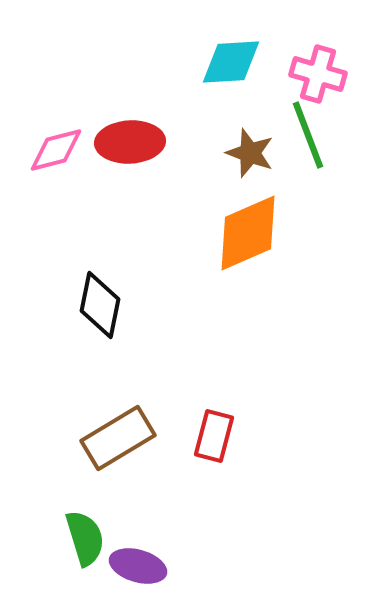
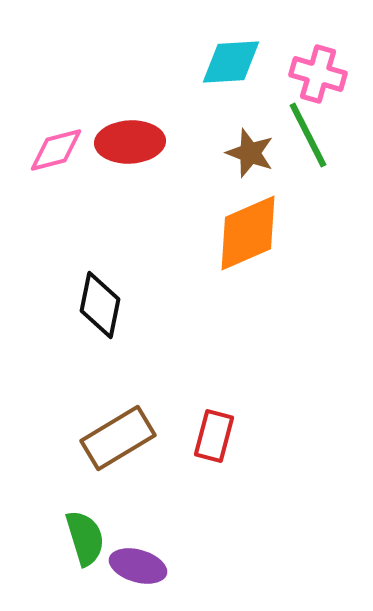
green line: rotated 6 degrees counterclockwise
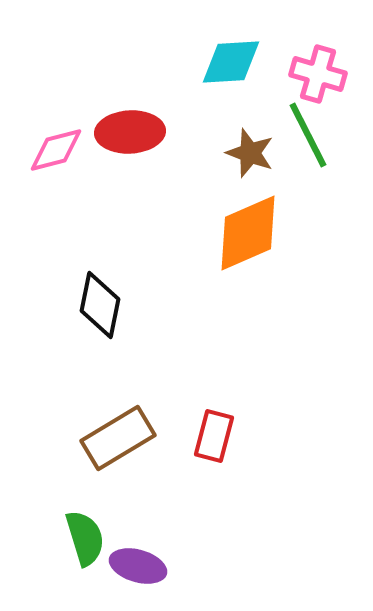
red ellipse: moved 10 px up
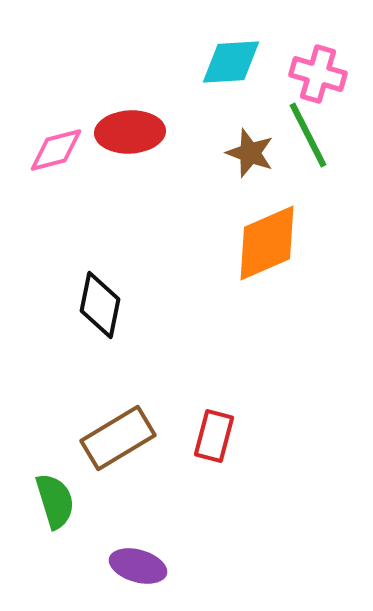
orange diamond: moved 19 px right, 10 px down
green semicircle: moved 30 px left, 37 px up
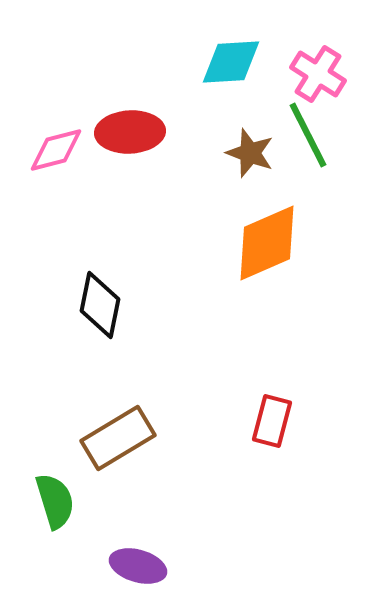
pink cross: rotated 16 degrees clockwise
red rectangle: moved 58 px right, 15 px up
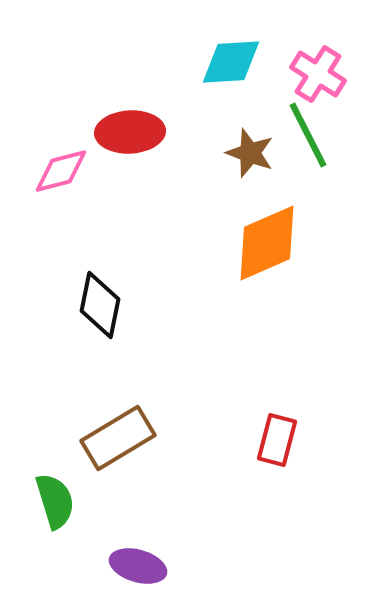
pink diamond: moved 5 px right, 21 px down
red rectangle: moved 5 px right, 19 px down
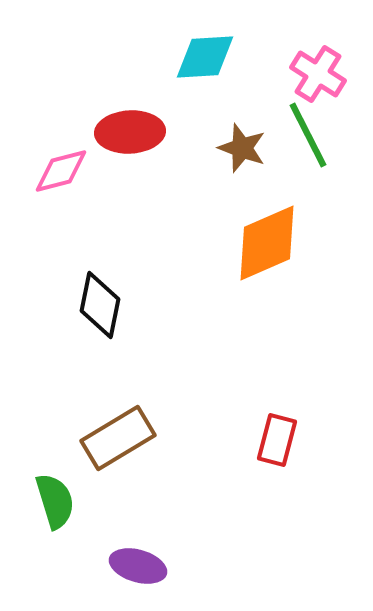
cyan diamond: moved 26 px left, 5 px up
brown star: moved 8 px left, 5 px up
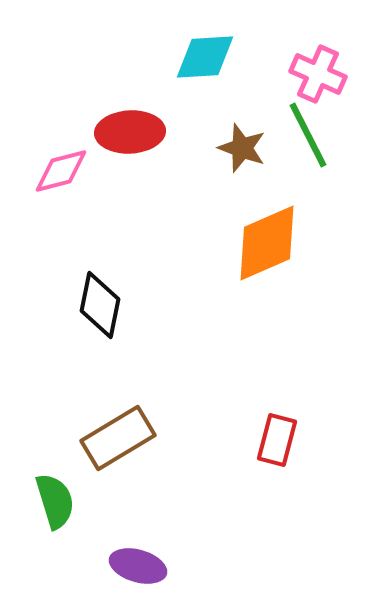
pink cross: rotated 8 degrees counterclockwise
